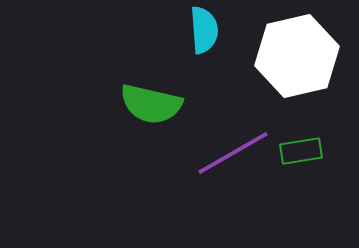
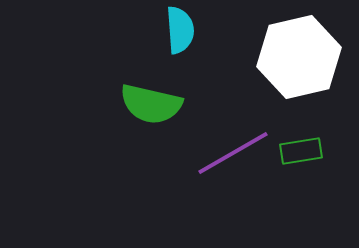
cyan semicircle: moved 24 px left
white hexagon: moved 2 px right, 1 px down
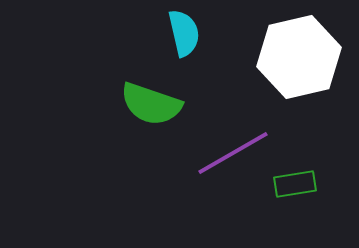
cyan semicircle: moved 4 px right, 3 px down; rotated 9 degrees counterclockwise
green semicircle: rotated 6 degrees clockwise
green rectangle: moved 6 px left, 33 px down
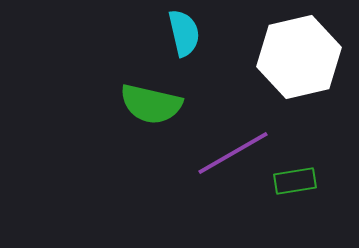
green semicircle: rotated 6 degrees counterclockwise
green rectangle: moved 3 px up
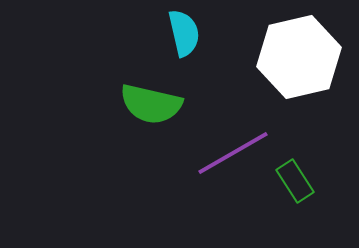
green rectangle: rotated 66 degrees clockwise
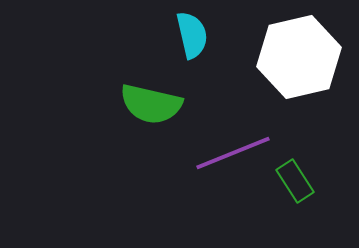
cyan semicircle: moved 8 px right, 2 px down
purple line: rotated 8 degrees clockwise
